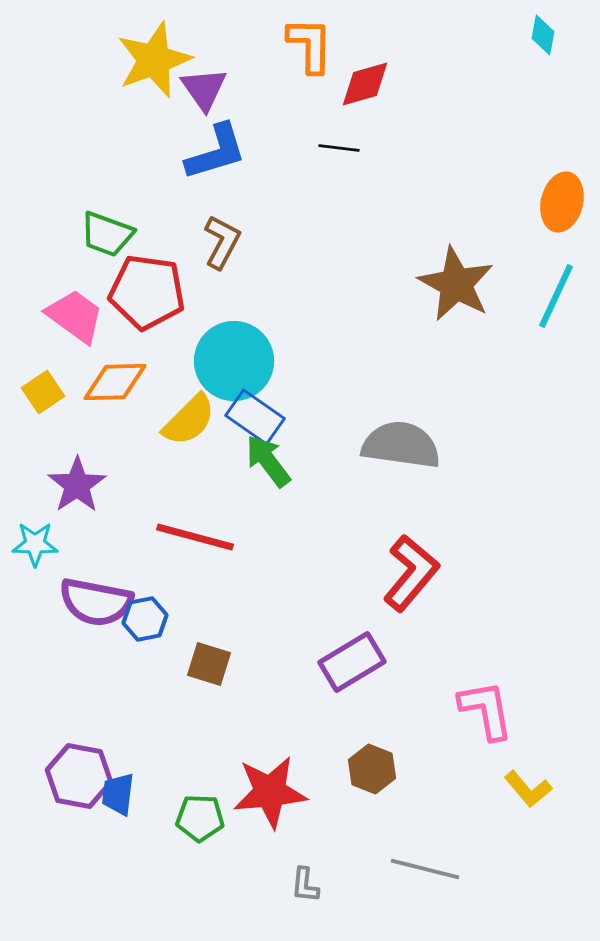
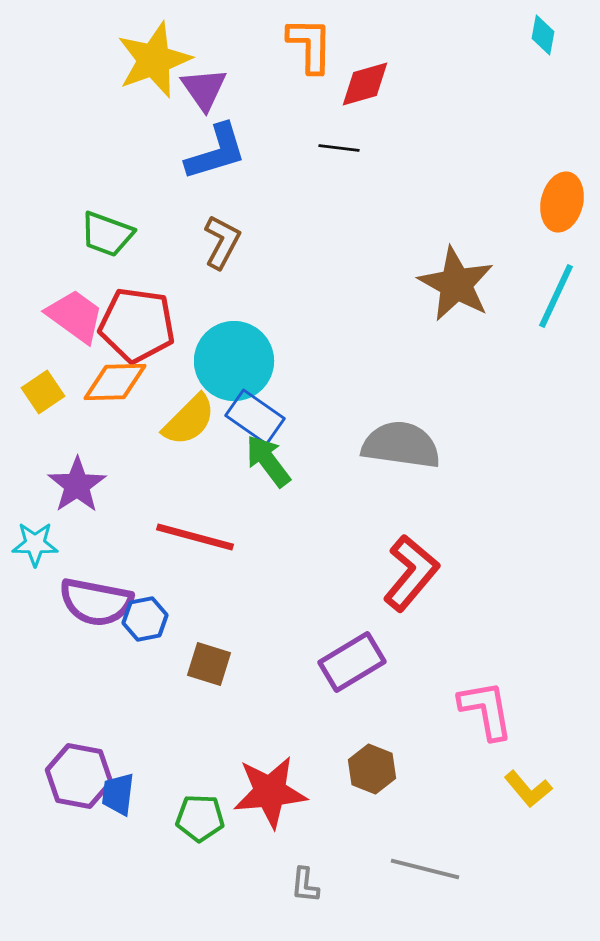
red pentagon: moved 10 px left, 33 px down
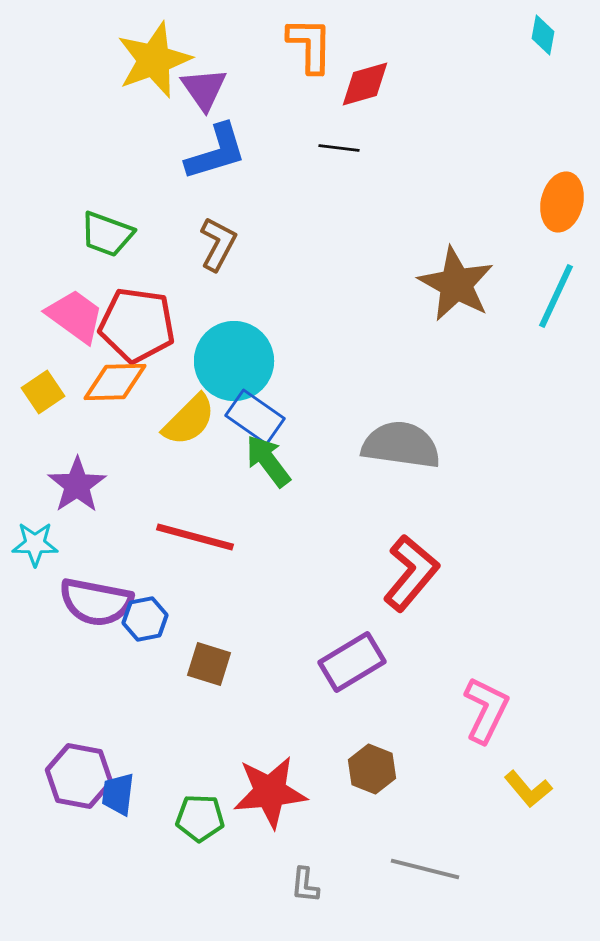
brown L-shape: moved 4 px left, 2 px down
pink L-shape: rotated 36 degrees clockwise
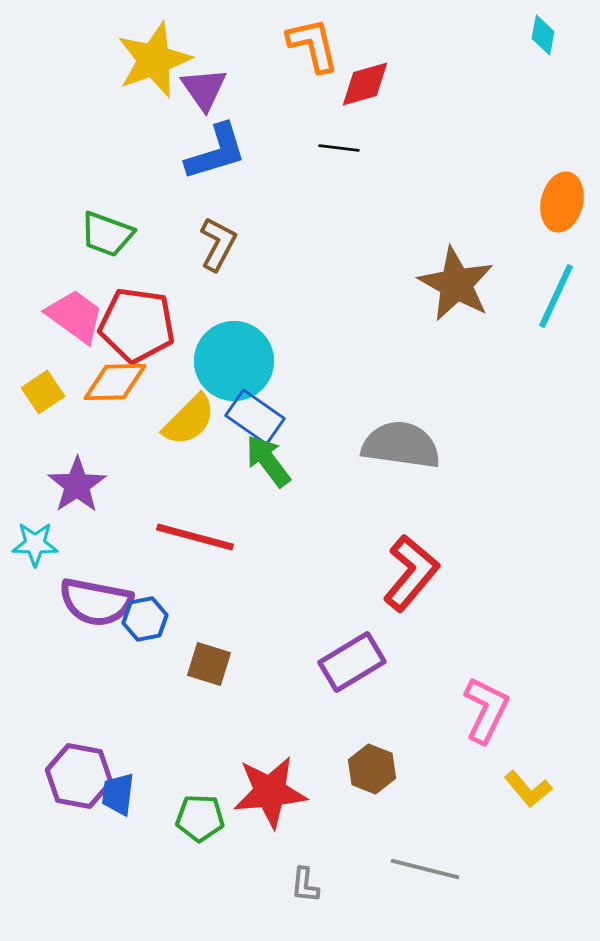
orange L-shape: moved 3 px right; rotated 14 degrees counterclockwise
